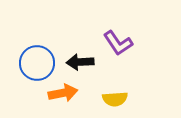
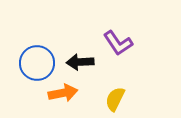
yellow semicircle: rotated 120 degrees clockwise
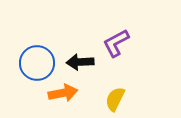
purple L-shape: moved 2 px left; rotated 96 degrees clockwise
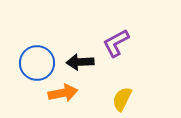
yellow semicircle: moved 7 px right
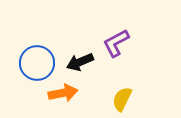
black arrow: rotated 20 degrees counterclockwise
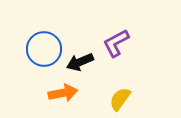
blue circle: moved 7 px right, 14 px up
yellow semicircle: moved 2 px left; rotated 10 degrees clockwise
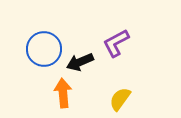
orange arrow: rotated 84 degrees counterclockwise
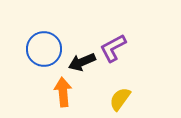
purple L-shape: moved 3 px left, 5 px down
black arrow: moved 2 px right
orange arrow: moved 1 px up
